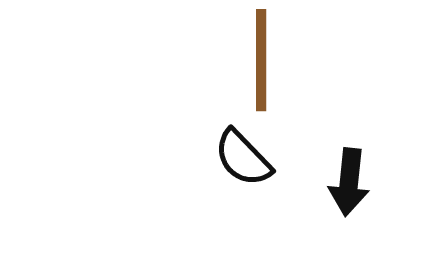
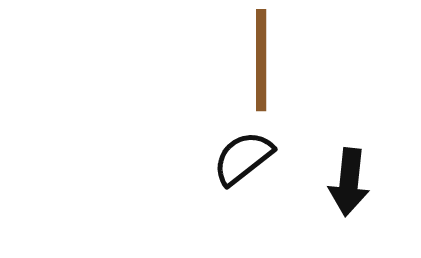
black semicircle: rotated 96 degrees clockwise
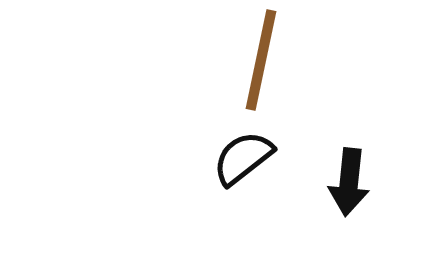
brown line: rotated 12 degrees clockwise
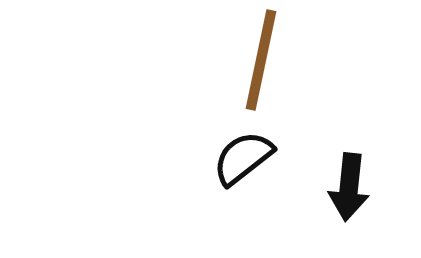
black arrow: moved 5 px down
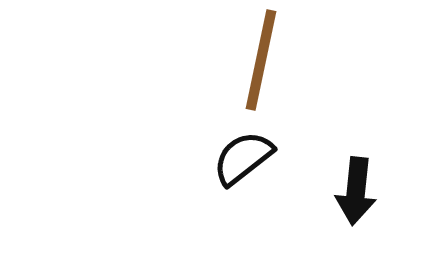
black arrow: moved 7 px right, 4 px down
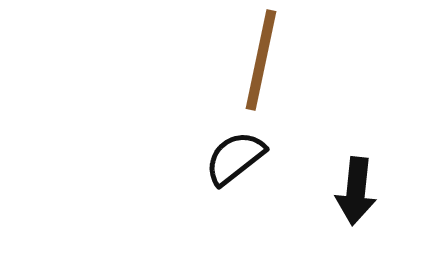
black semicircle: moved 8 px left
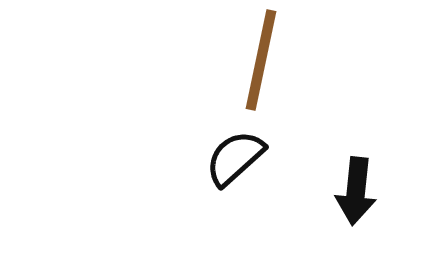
black semicircle: rotated 4 degrees counterclockwise
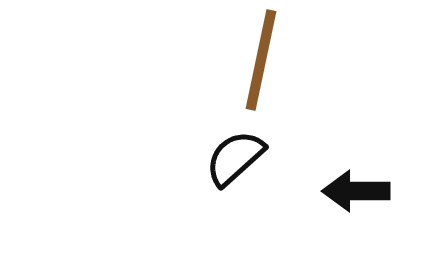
black arrow: rotated 84 degrees clockwise
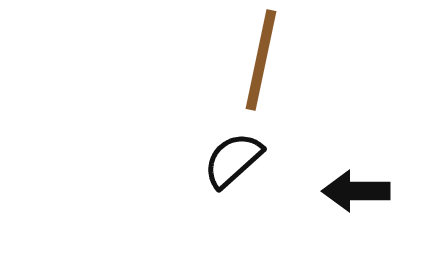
black semicircle: moved 2 px left, 2 px down
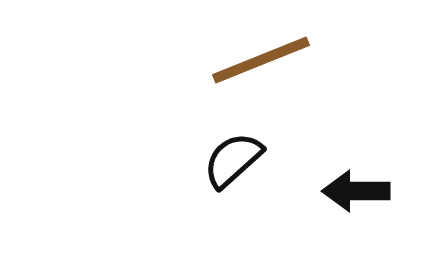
brown line: rotated 56 degrees clockwise
